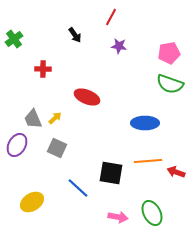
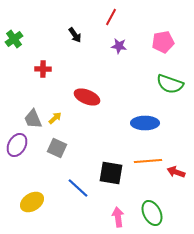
pink pentagon: moved 6 px left, 11 px up
pink arrow: rotated 108 degrees counterclockwise
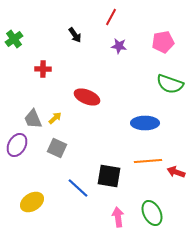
black square: moved 2 px left, 3 px down
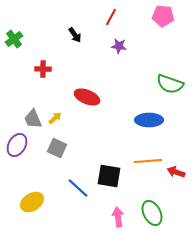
pink pentagon: moved 26 px up; rotated 15 degrees clockwise
blue ellipse: moved 4 px right, 3 px up
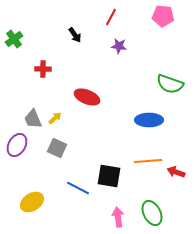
blue line: rotated 15 degrees counterclockwise
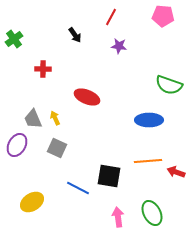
green semicircle: moved 1 px left, 1 px down
yellow arrow: rotated 72 degrees counterclockwise
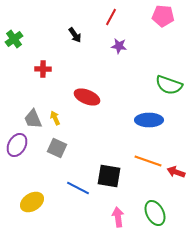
orange line: rotated 24 degrees clockwise
green ellipse: moved 3 px right
